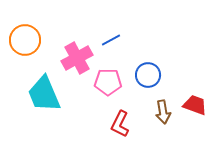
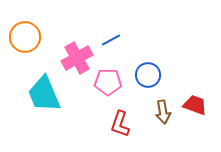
orange circle: moved 3 px up
red L-shape: rotated 8 degrees counterclockwise
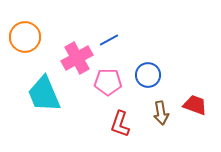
blue line: moved 2 px left
brown arrow: moved 2 px left, 1 px down
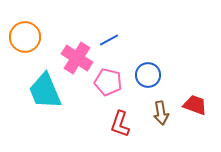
pink cross: rotated 28 degrees counterclockwise
pink pentagon: rotated 12 degrees clockwise
cyan trapezoid: moved 1 px right, 3 px up
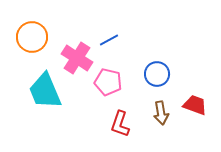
orange circle: moved 7 px right
blue circle: moved 9 px right, 1 px up
